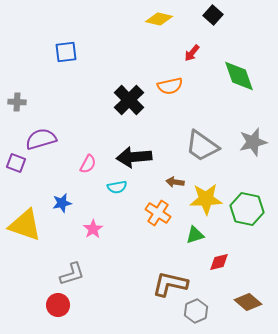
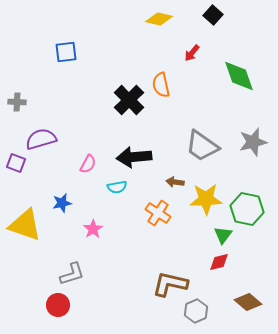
orange semicircle: moved 9 px left, 1 px up; rotated 90 degrees clockwise
green triangle: moved 28 px right; rotated 36 degrees counterclockwise
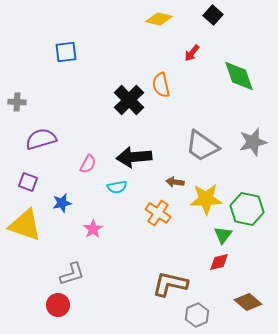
purple square: moved 12 px right, 19 px down
gray hexagon: moved 1 px right, 4 px down
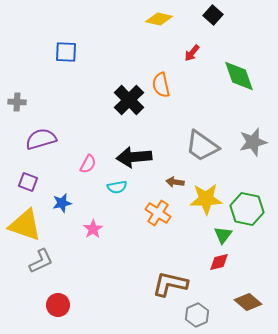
blue square: rotated 10 degrees clockwise
gray L-shape: moved 31 px left, 13 px up; rotated 8 degrees counterclockwise
